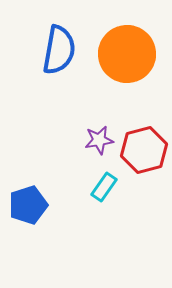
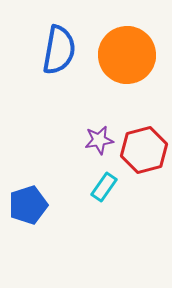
orange circle: moved 1 px down
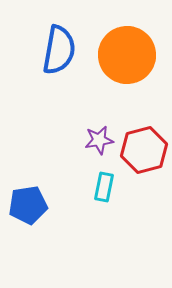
cyan rectangle: rotated 24 degrees counterclockwise
blue pentagon: rotated 9 degrees clockwise
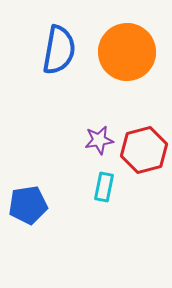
orange circle: moved 3 px up
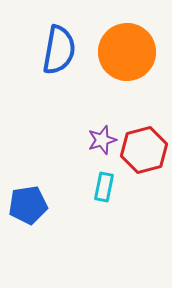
purple star: moved 3 px right; rotated 8 degrees counterclockwise
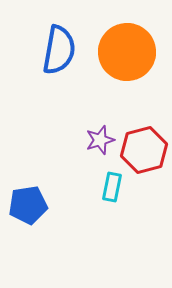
purple star: moved 2 px left
cyan rectangle: moved 8 px right
